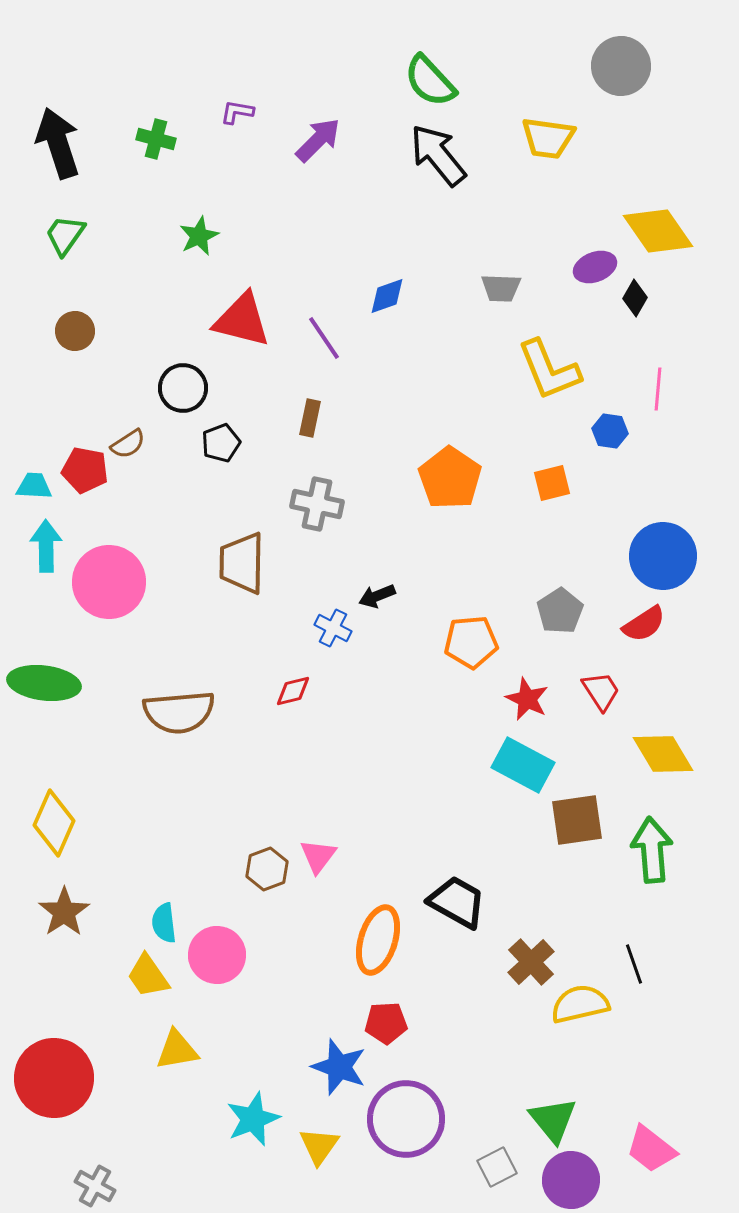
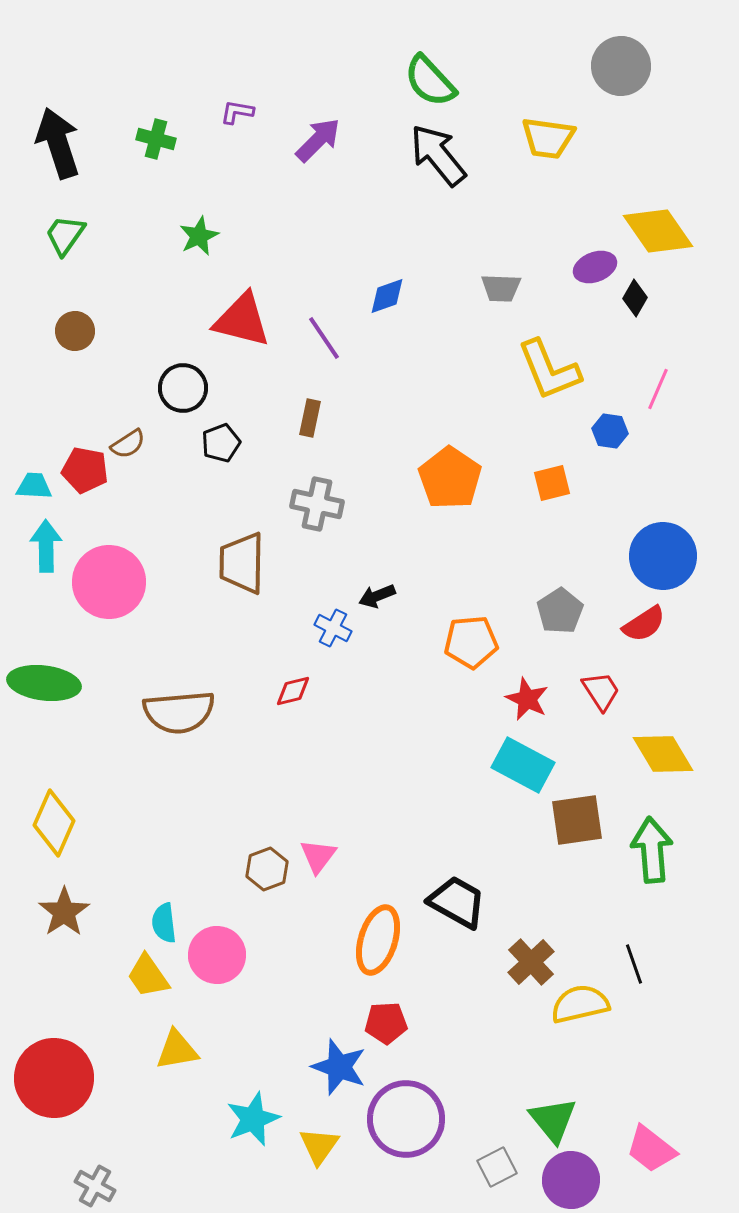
pink line at (658, 389): rotated 18 degrees clockwise
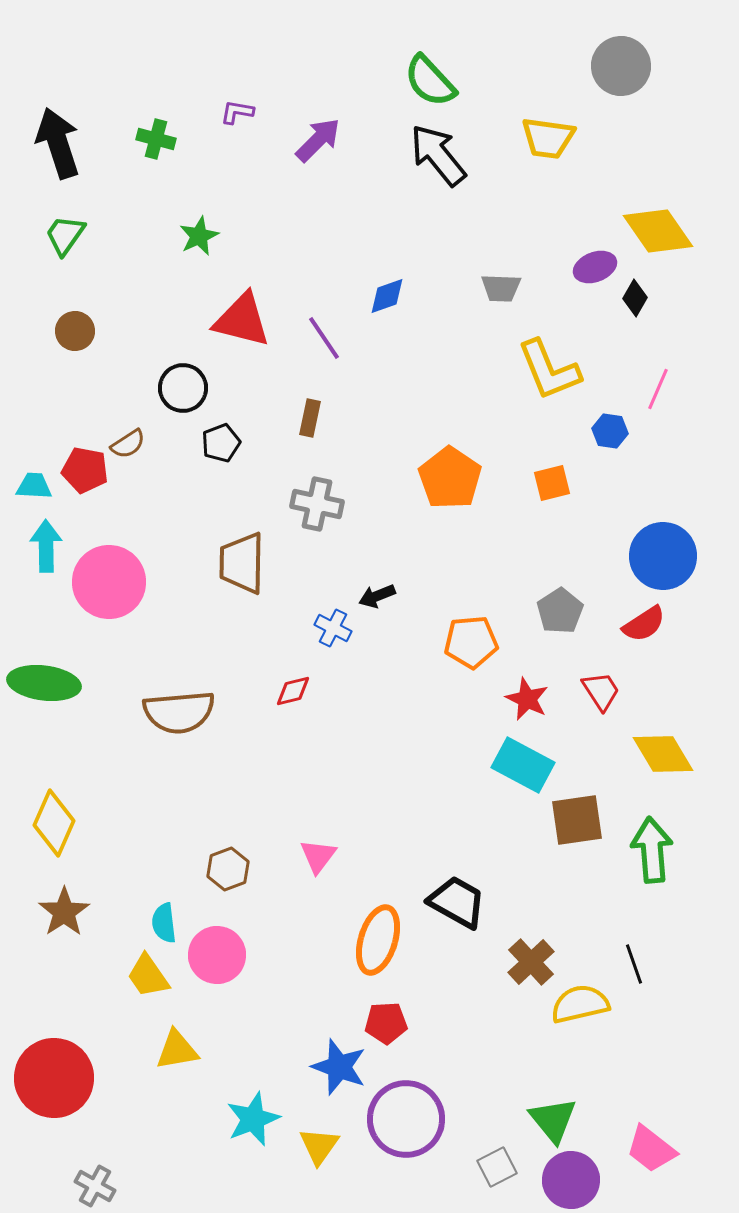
brown hexagon at (267, 869): moved 39 px left
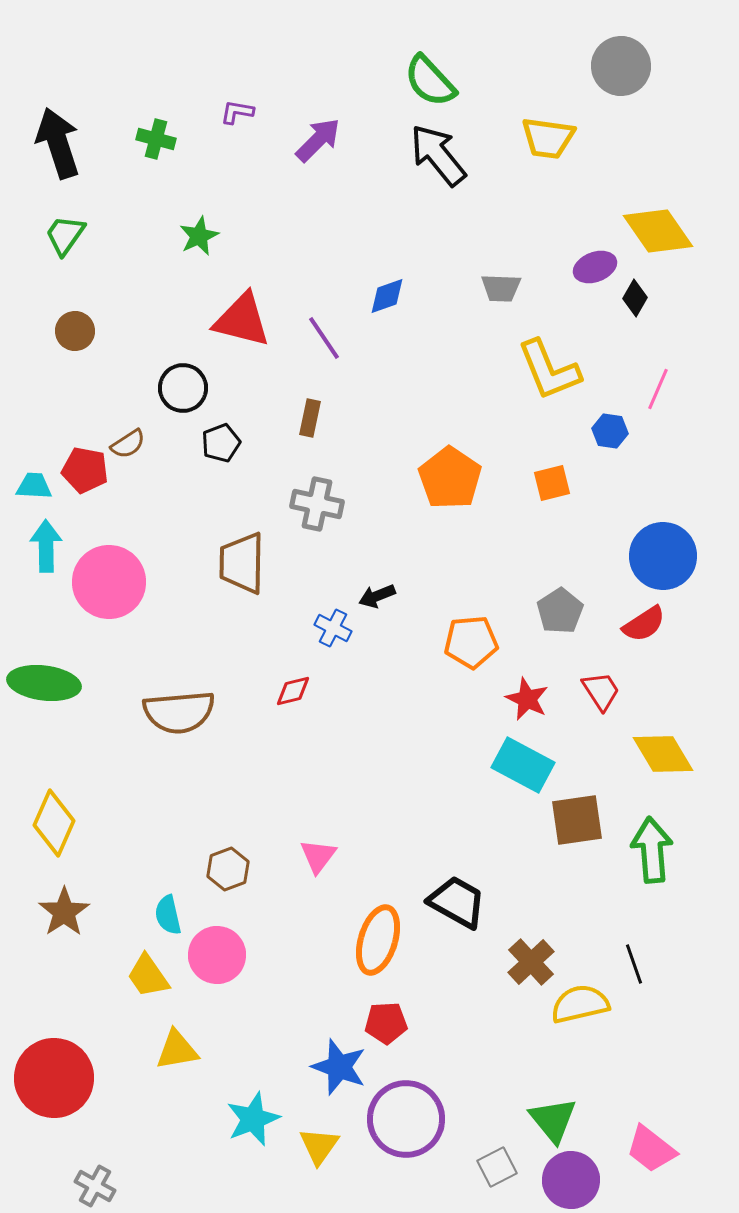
cyan semicircle at (164, 923): moved 4 px right, 8 px up; rotated 6 degrees counterclockwise
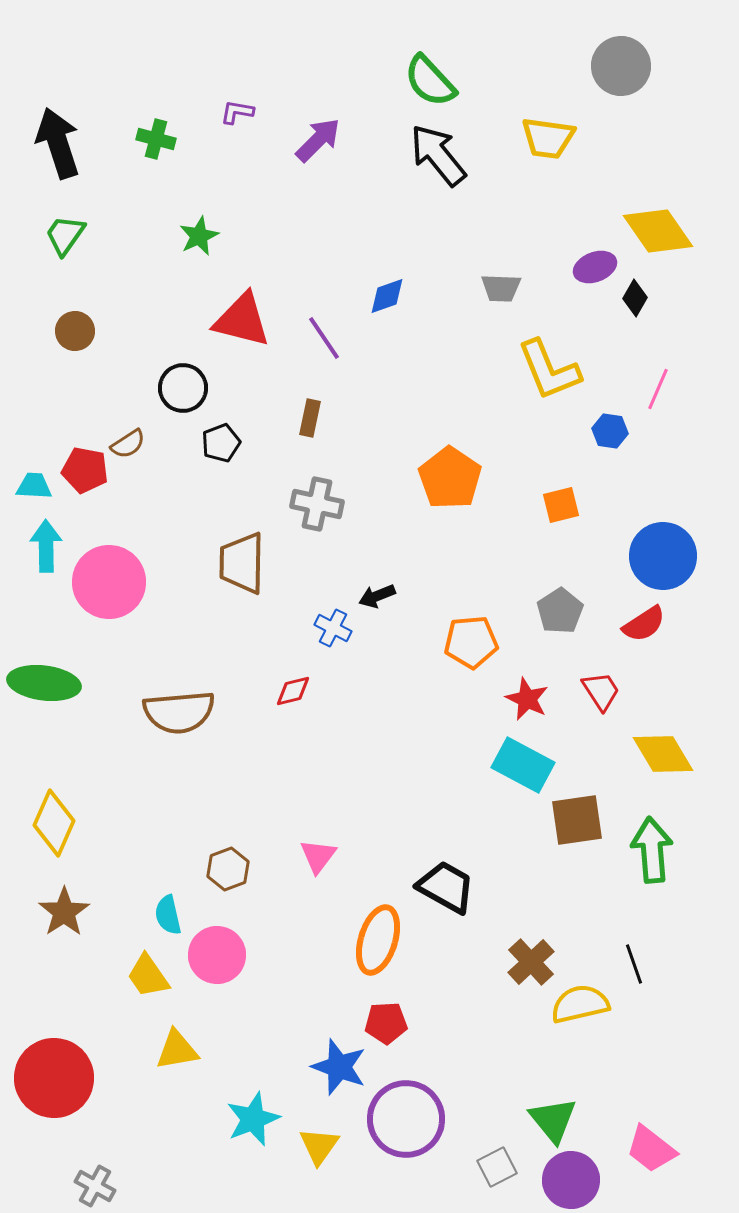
orange square at (552, 483): moved 9 px right, 22 px down
black trapezoid at (457, 902): moved 11 px left, 15 px up
